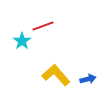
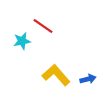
red line: rotated 55 degrees clockwise
cyan star: rotated 24 degrees clockwise
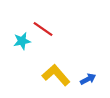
red line: moved 3 px down
blue arrow: rotated 14 degrees counterclockwise
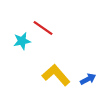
red line: moved 1 px up
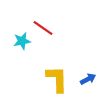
yellow L-shape: moved 1 px right, 4 px down; rotated 40 degrees clockwise
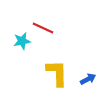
red line: rotated 10 degrees counterclockwise
yellow L-shape: moved 6 px up
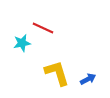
cyan star: moved 2 px down
yellow L-shape: rotated 16 degrees counterclockwise
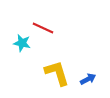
cyan star: rotated 24 degrees clockwise
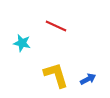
red line: moved 13 px right, 2 px up
yellow L-shape: moved 1 px left, 2 px down
